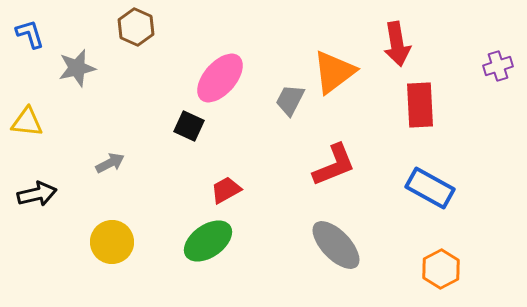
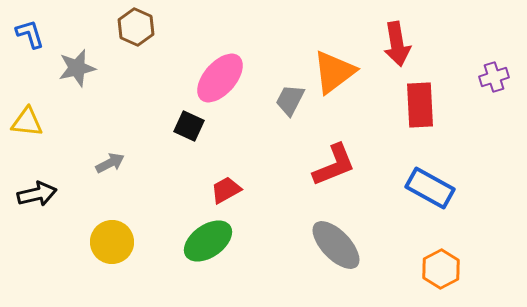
purple cross: moved 4 px left, 11 px down
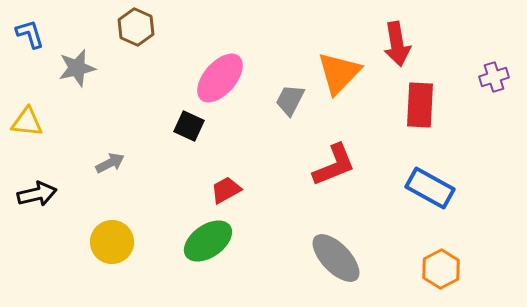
orange triangle: moved 5 px right, 1 px down; rotated 9 degrees counterclockwise
red rectangle: rotated 6 degrees clockwise
gray ellipse: moved 13 px down
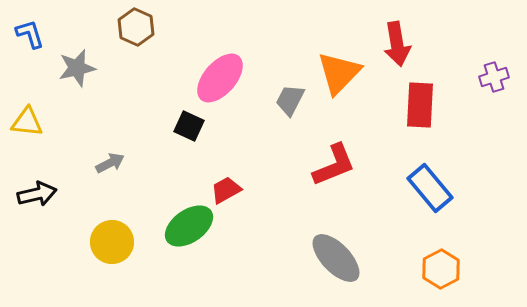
blue rectangle: rotated 21 degrees clockwise
green ellipse: moved 19 px left, 15 px up
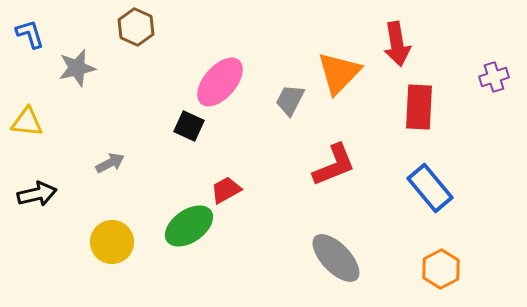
pink ellipse: moved 4 px down
red rectangle: moved 1 px left, 2 px down
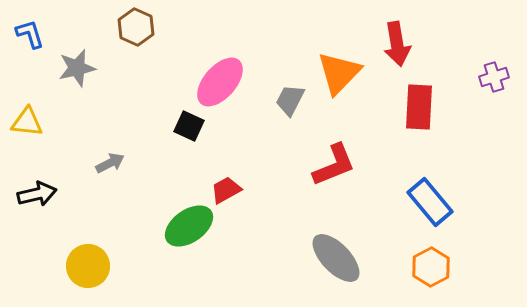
blue rectangle: moved 14 px down
yellow circle: moved 24 px left, 24 px down
orange hexagon: moved 10 px left, 2 px up
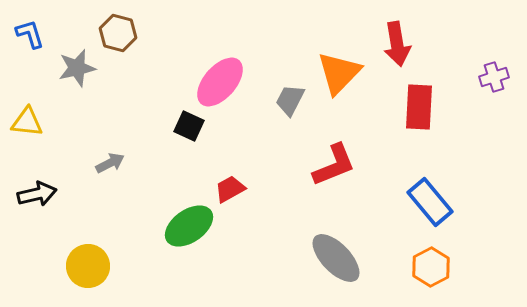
brown hexagon: moved 18 px left, 6 px down; rotated 9 degrees counterclockwise
red trapezoid: moved 4 px right, 1 px up
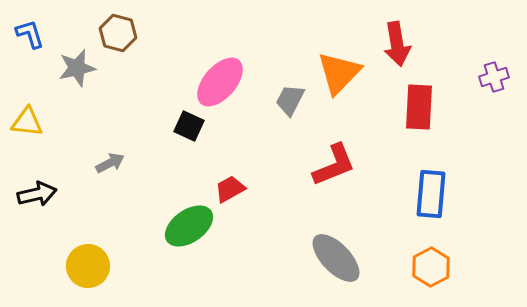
blue rectangle: moved 1 px right, 8 px up; rotated 45 degrees clockwise
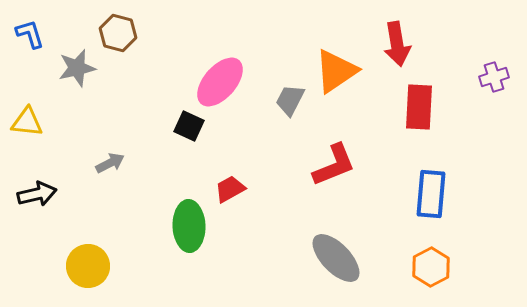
orange triangle: moved 3 px left, 2 px up; rotated 12 degrees clockwise
green ellipse: rotated 57 degrees counterclockwise
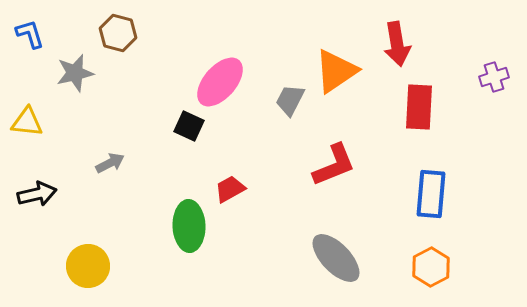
gray star: moved 2 px left, 5 px down
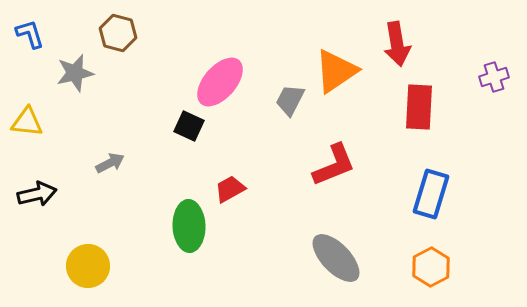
blue rectangle: rotated 12 degrees clockwise
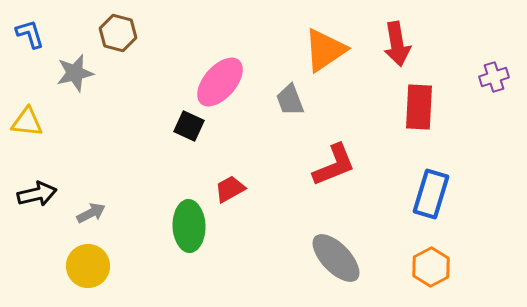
orange triangle: moved 11 px left, 21 px up
gray trapezoid: rotated 48 degrees counterclockwise
gray arrow: moved 19 px left, 50 px down
